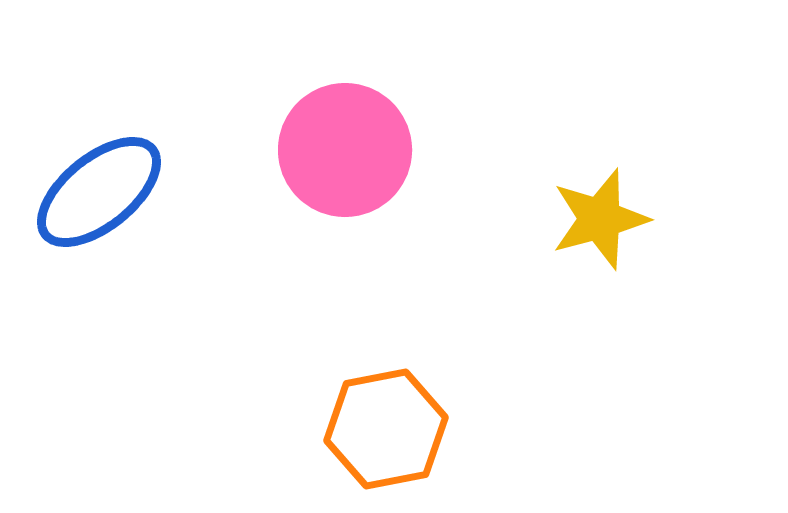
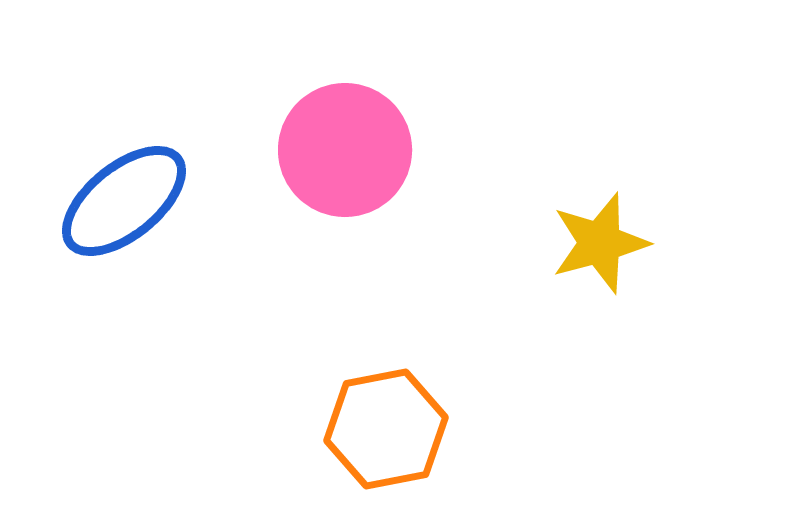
blue ellipse: moved 25 px right, 9 px down
yellow star: moved 24 px down
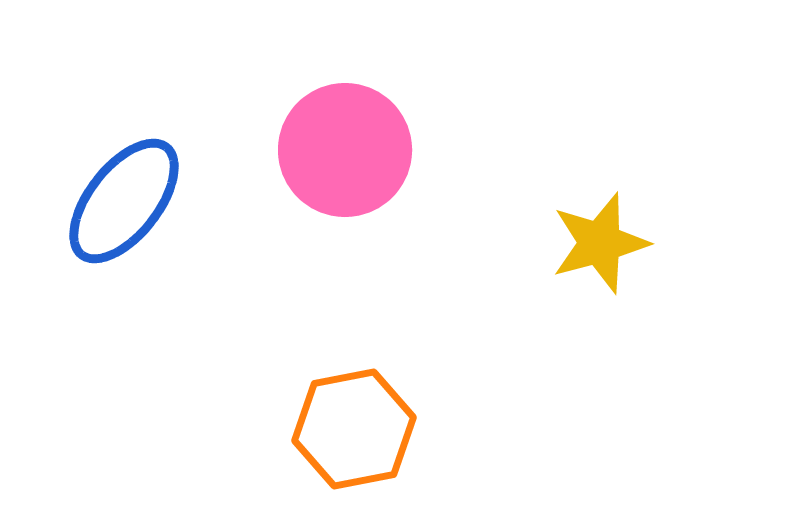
blue ellipse: rotated 13 degrees counterclockwise
orange hexagon: moved 32 px left
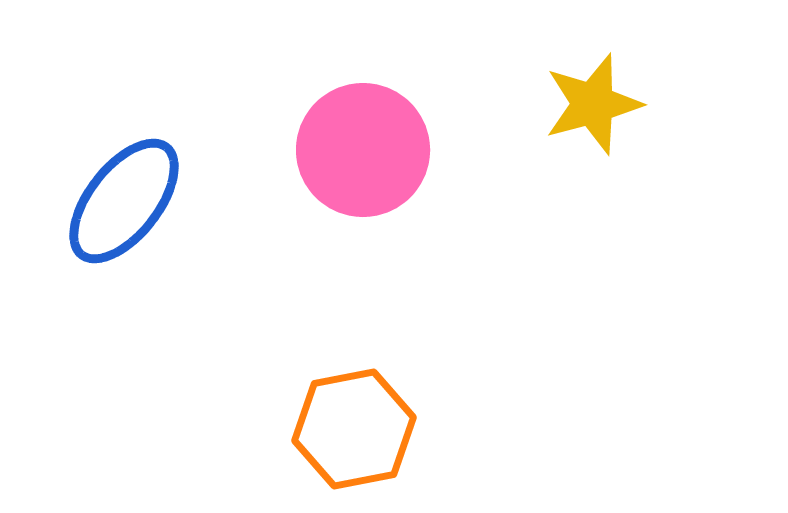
pink circle: moved 18 px right
yellow star: moved 7 px left, 139 px up
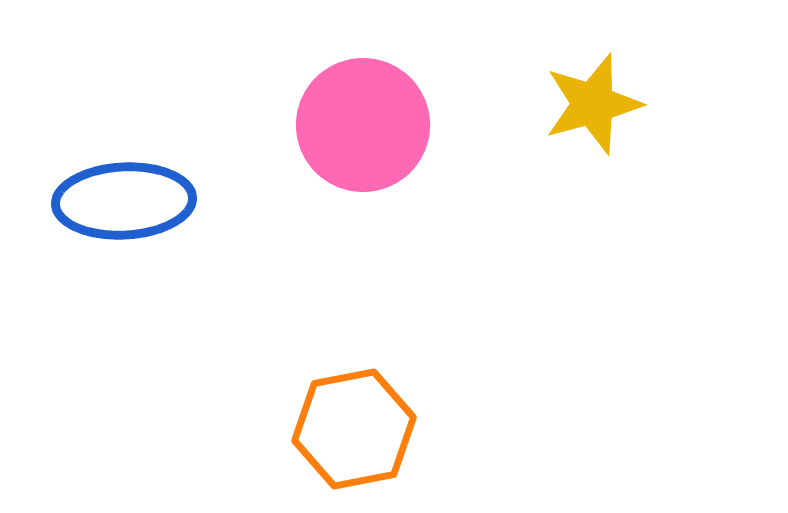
pink circle: moved 25 px up
blue ellipse: rotated 49 degrees clockwise
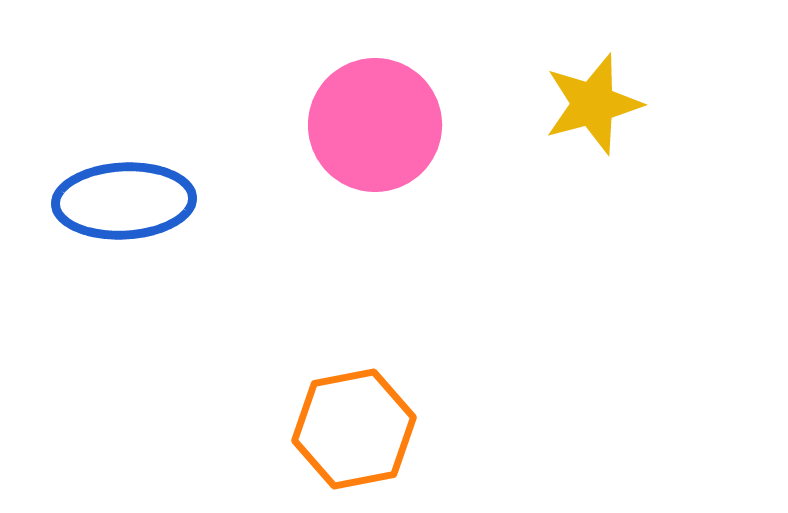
pink circle: moved 12 px right
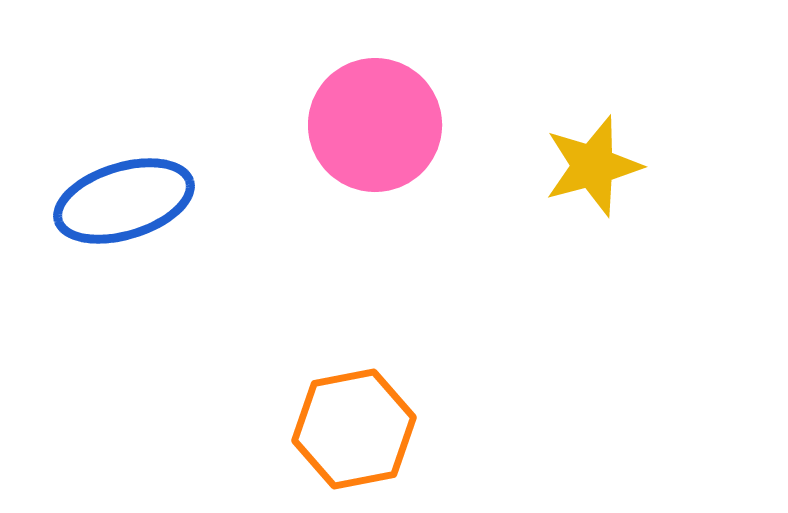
yellow star: moved 62 px down
blue ellipse: rotated 14 degrees counterclockwise
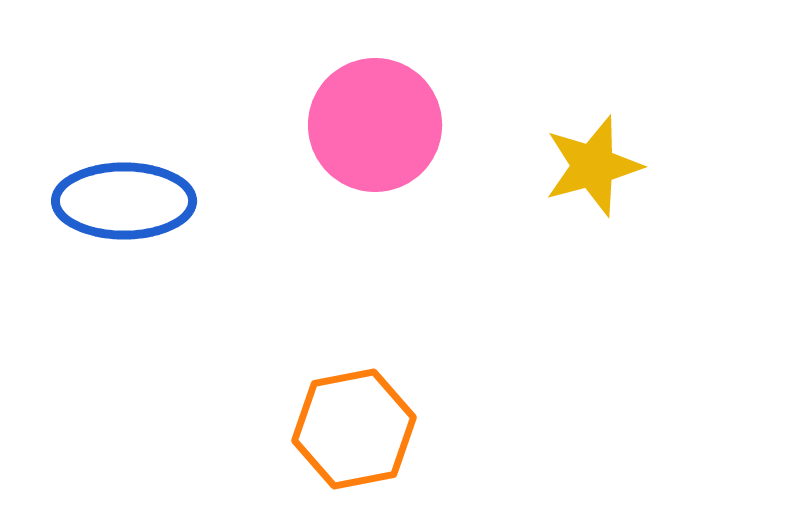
blue ellipse: rotated 17 degrees clockwise
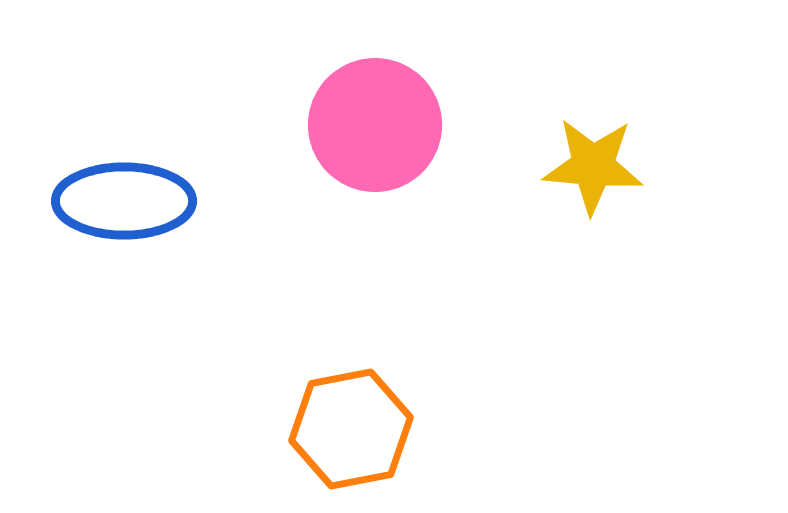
yellow star: rotated 20 degrees clockwise
orange hexagon: moved 3 px left
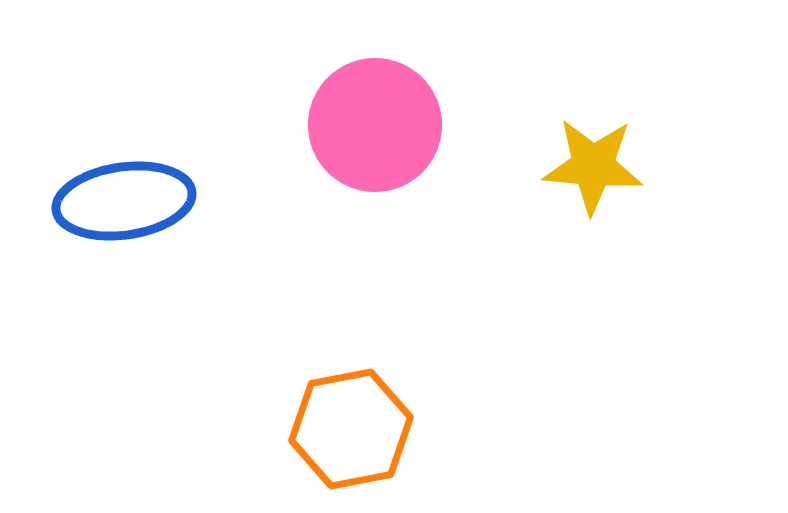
blue ellipse: rotated 8 degrees counterclockwise
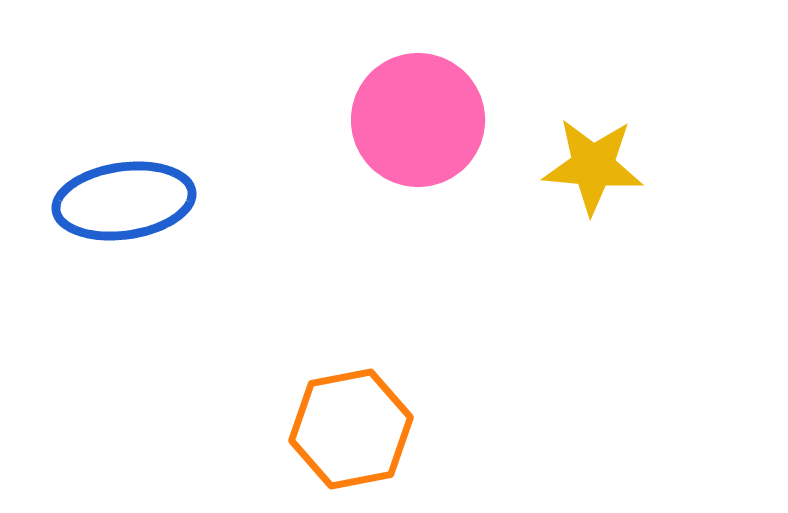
pink circle: moved 43 px right, 5 px up
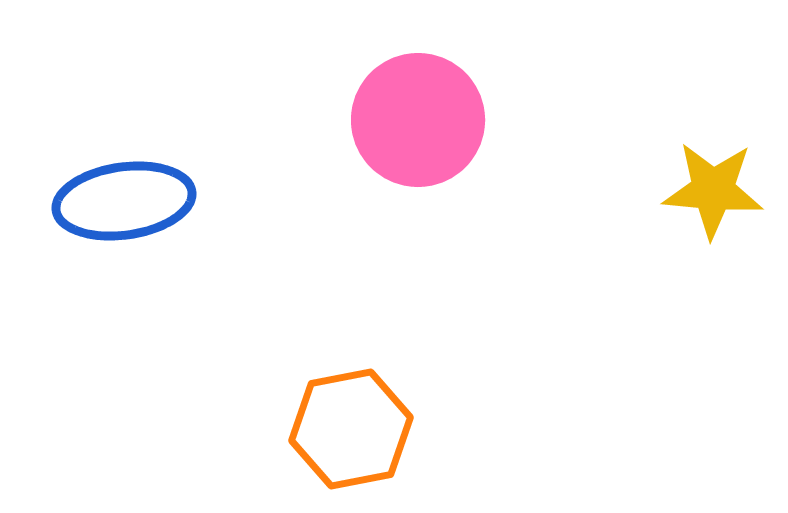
yellow star: moved 120 px right, 24 px down
